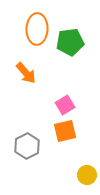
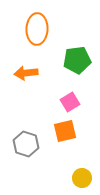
green pentagon: moved 7 px right, 18 px down
orange arrow: rotated 125 degrees clockwise
pink square: moved 5 px right, 3 px up
gray hexagon: moved 1 px left, 2 px up; rotated 15 degrees counterclockwise
yellow circle: moved 5 px left, 3 px down
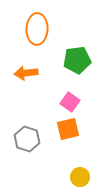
pink square: rotated 24 degrees counterclockwise
orange square: moved 3 px right, 2 px up
gray hexagon: moved 1 px right, 5 px up
yellow circle: moved 2 px left, 1 px up
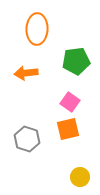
green pentagon: moved 1 px left, 1 px down
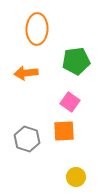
orange square: moved 4 px left, 2 px down; rotated 10 degrees clockwise
yellow circle: moved 4 px left
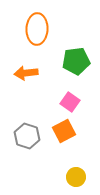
orange square: rotated 25 degrees counterclockwise
gray hexagon: moved 3 px up
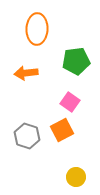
orange square: moved 2 px left, 1 px up
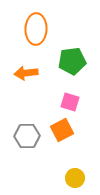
orange ellipse: moved 1 px left
green pentagon: moved 4 px left
pink square: rotated 18 degrees counterclockwise
gray hexagon: rotated 20 degrees counterclockwise
yellow circle: moved 1 px left, 1 px down
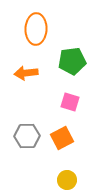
orange square: moved 8 px down
yellow circle: moved 8 px left, 2 px down
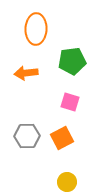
yellow circle: moved 2 px down
